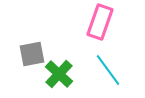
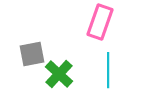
cyan line: rotated 36 degrees clockwise
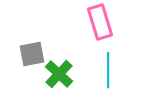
pink rectangle: rotated 36 degrees counterclockwise
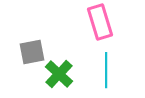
gray square: moved 2 px up
cyan line: moved 2 px left
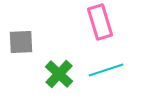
gray square: moved 11 px left, 10 px up; rotated 8 degrees clockwise
cyan line: rotated 72 degrees clockwise
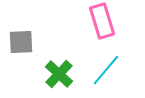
pink rectangle: moved 2 px right, 1 px up
cyan line: rotated 32 degrees counterclockwise
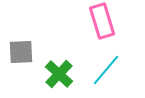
gray square: moved 10 px down
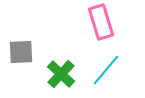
pink rectangle: moved 1 px left, 1 px down
green cross: moved 2 px right
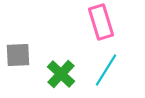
gray square: moved 3 px left, 3 px down
cyan line: rotated 8 degrees counterclockwise
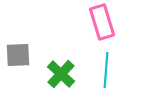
pink rectangle: moved 1 px right
cyan line: rotated 28 degrees counterclockwise
